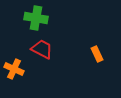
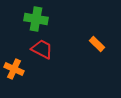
green cross: moved 1 px down
orange rectangle: moved 10 px up; rotated 21 degrees counterclockwise
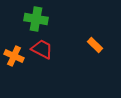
orange rectangle: moved 2 px left, 1 px down
orange cross: moved 13 px up
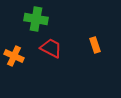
orange rectangle: rotated 28 degrees clockwise
red trapezoid: moved 9 px right, 1 px up
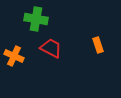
orange rectangle: moved 3 px right
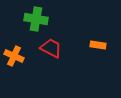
orange rectangle: rotated 63 degrees counterclockwise
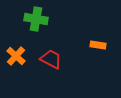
red trapezoid: moved 11 px down
orange cross: moved 2 px right; rotated 18 degrees clockwise
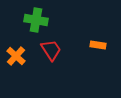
green cross: moved 1 px down
red trapezoid: moved 9 px up; rotated 30 degrees clockwise
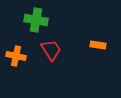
orange cross: rotated 30 degrees counterclockwise
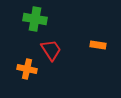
green cross: moved 1 px left, 1 px up
orange cross: moved 11 px right, 13 px down
